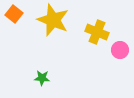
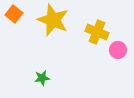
pink circle: moved 2 px left
green star: rotated 14 degrees counterclockwise
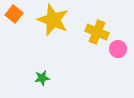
pink circle: moved 1 px up
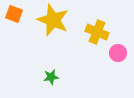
orange square: rotated 18 degrees counterclockwise
pink circle: moved 4 px down
green star: moved 9 px right, 1 px up
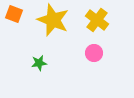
yellow cross: moved 12 px up; rotated 15 degrees clockwise
pink circle: moved 24 px left
green star: moved 12 px left, 14 px up
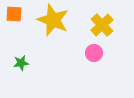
orange square: rotated 18 degrees counterclockwise
yellow cross: moved 5 px right, 5 px down; rotated 10 degrees clockwise
green star: moved 18 px left
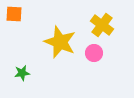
yellow star: moved 7 px right, 22 px down
yellow cross: rotated 10 degrees counterclockwise
green star: moved 1 px right, 10 px down
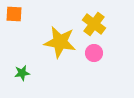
yellow cross: moved 8 px left, 1 px up
yellow star: rotated 12 degrees counterclockwise
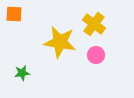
pink circle: moved 2 px right, 2 px down
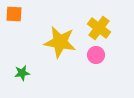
yellow cross: moved 5 px right, 4 px down
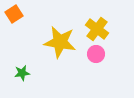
orange square: rotated 36 degrees counterclockwise
yellow cross: moved 2 px left, 1 px down
pink circle: moved 1 px up
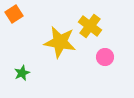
yellow cross: moved 7 px left, 3 px up
pink circle: moved 9 px right, 3 px down
green star: rotated 14 degrees counterclockwise
